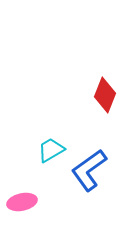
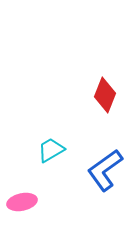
blue L-shape: moved 16 px right
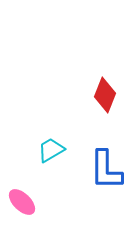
blue L-shape: moved 1 px right; rotated 54 degrees counterclockwise
pink ellipse: rotated 56 degrees clockwise
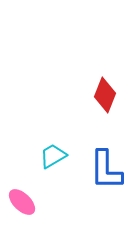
cyan trapezoid: moved 2 px right, 6 px down
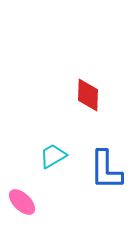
red diamond: moved 17 px left; rotated 20 degrees counterclockwise
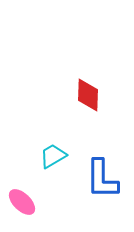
blue L-shape: moved 4 px left, 9 px down
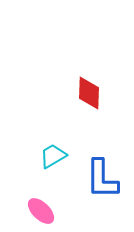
red diamond: moved 1 px right, 2 px up
pink ellipse: moved 19 px right, 9 px down
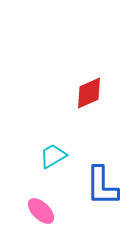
red diamond: rotated 64 degrees clockwise
blue L-shape: moved 7 px down
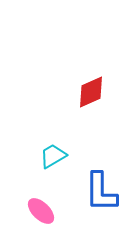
red diamond: moved 2 px right, 1 px up
blue L-shape: moved 1 px left, 6 px down
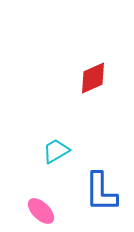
red diamond: moved 2 px right, 14 px up
cyan trapezoid: moved 3 px right, 5 px up
